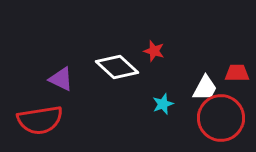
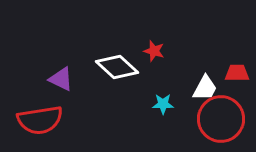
cyan star: rotated 20 degrees clockwise
red circle: moved 1 px down
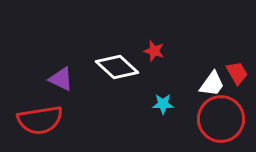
red trapezoid: rotated 60 degrees clockwise
white trapezoid: moved 7 px right, 4 px up; rotated 8 degrees clockwise
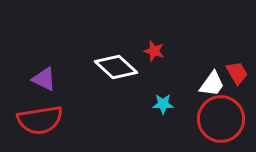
white diamond: moved 1 px left
purple triangle: moved 17 px left
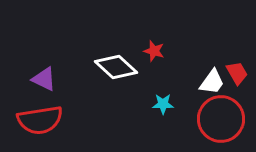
white trapezoid: moved 2 px up
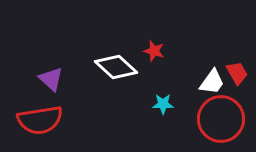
purple triangle: moved 7 px right; rotated 16 degrees clockwise
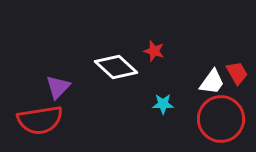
purple triangle: moved 7 px right, 8 px down; rotated 32 degrees clockwise
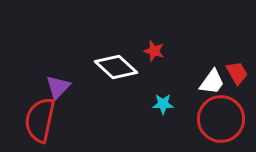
red semicircle: rotated 111 degrees clockwise
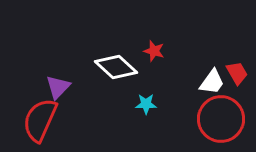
cyan star: moved 17 px left
red semicircle: rotated 12 degrees clockwise
